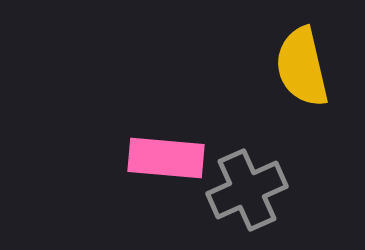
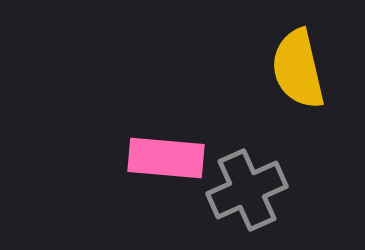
yellow semicircle: moved 4 px left, 2 px down
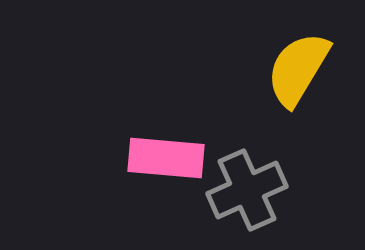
yellow semicircle: rotated 44 degrees clockwise
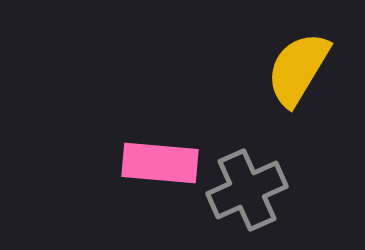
pink rectangle: moved 6 px left, 5 px down
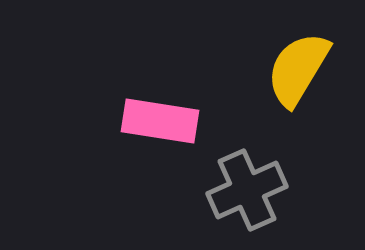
pink rectangle: moved 42 px up; rotated 4 degrees clockwise
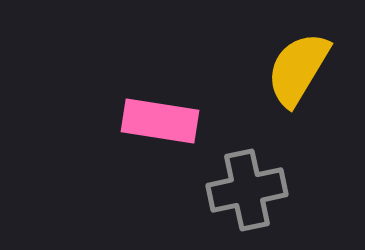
gray cross: rotated 12 degrees clockwise
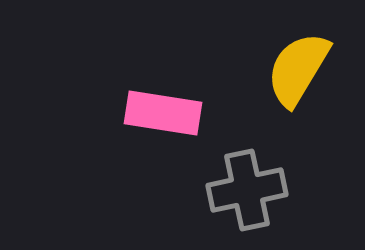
pink rectangle: moved 3 px right, 8 px up
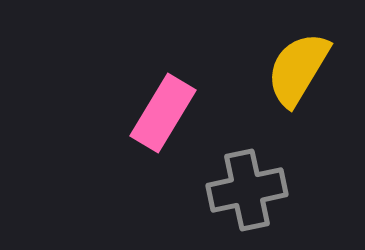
pink rectangle: rotated 68 degrees counterclockwise
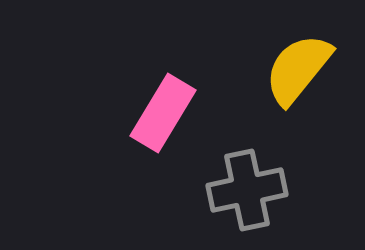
yellow semicircle: rotated 8 degrees clockwise
